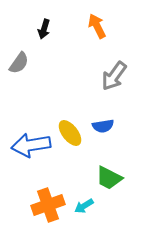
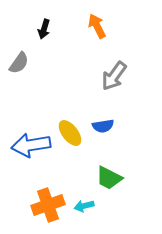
cyan arrow: rotated 18 degrees clockwise
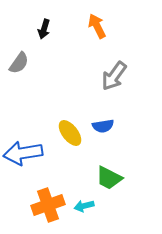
blue arrow: moved 8 px left, 8 px down
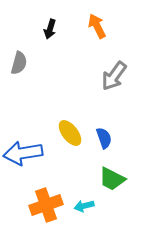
black arrow: moved 6 px right
gray semicircle: rotated 20 degrees counterclockwise
blue semicircle: moved 1 px right, 12 px down; rotated 100 degrees counterclockwise
green trapezoid: moved 3 px right, 1 px down
orange cross: moved 2 px left
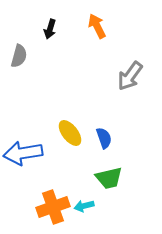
gray semicircle: moved 7 px up
gray arrow: moved 16 px right
green trapezoid: moved 3 px left, 1 px up; rotated 40 degrees counterclockwise
orange cross: moved 7 px right, 2 px down
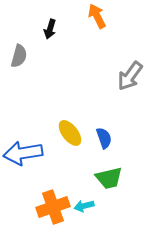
orange arrow: moved 10 px up
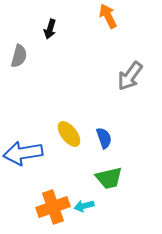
orange arrow: moved 11 px right
yellow ellipse: moved 1 px left, 1 px down
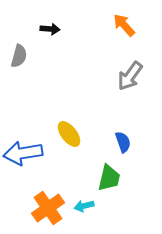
orange arrow: moved 16 px right, 9 px down; rotated 15 degrees counterclockwise
black arrow: rotated 102 degrees counterclockwise
blue semicircle: moved 19 px right, 4 px down
green trapezoid: rotated 64 degrees counterclockwise
orange cross: moved 5 px left, 1 px down; rotated 16 degrees counterclockwise
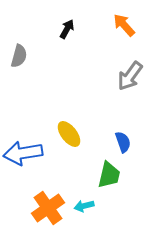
black arrow: moved 17 px right; rotated 66 degrees counterclockwise
green trapezoid: moved 3 px up
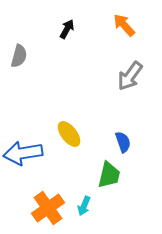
cyan arrow: rotated 54 degrees counterclockwise
